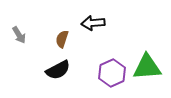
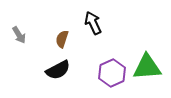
black arrow: rotated 70 degrees clockwise
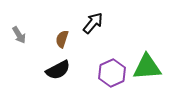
black arrow: rotated 65 degrees clockwise
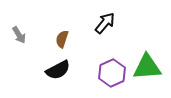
black arrow: moved 12 px right
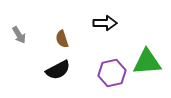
black arrow: rotated 50 degrees clockwise
brown semicircle: rotated 36 degrees counterclockwise
green triangle: moved 5 px up
purple hexagon: rotated 12 degrees clockwise
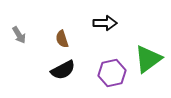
green triangle: moved 1 px right, 3 px up; rotated 32 degrees counterclockwise
black semicircle: moved 5 px right
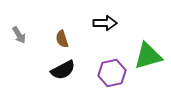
green triangle: moved 3 px up; rotated 20 degrees clockwise
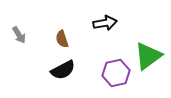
black arrow: rotated 10 degrees counterclockwise
green triangle: rotated 20 degrees counterclockwise
purple hexagon: moved 4 px right
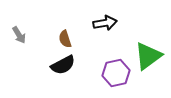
brown semicircle: moved 3 px right
black semicircle: moved 5 px up
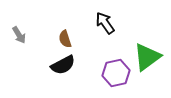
black arrow: rotated 115 degrees counterclockwise
green triangle: moved 1 px left, 1 px down
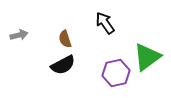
gray arrow: rotated 72 degrees counterclockwise
